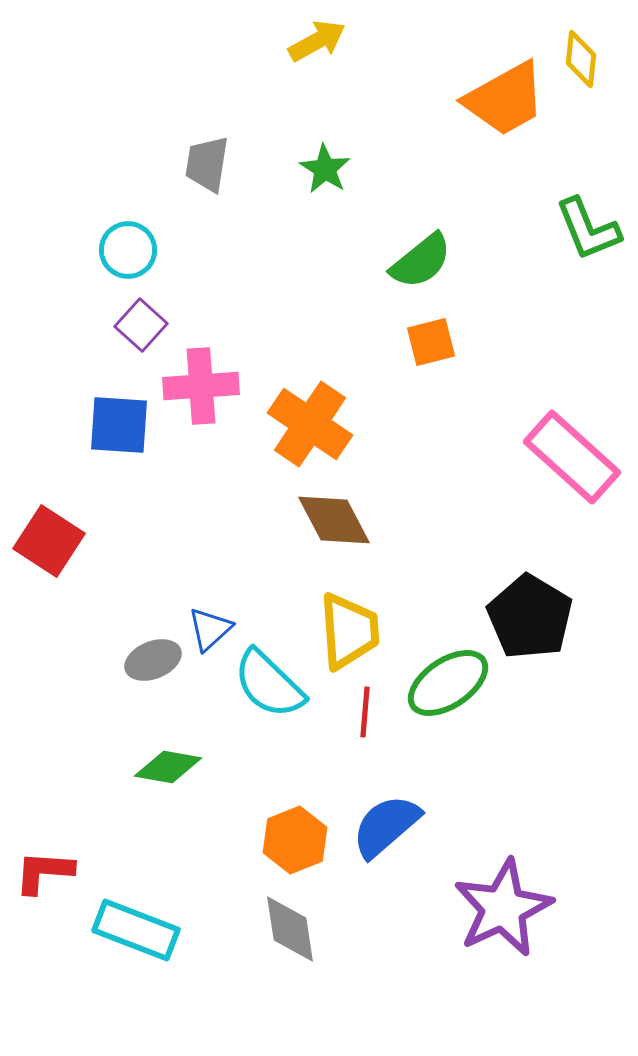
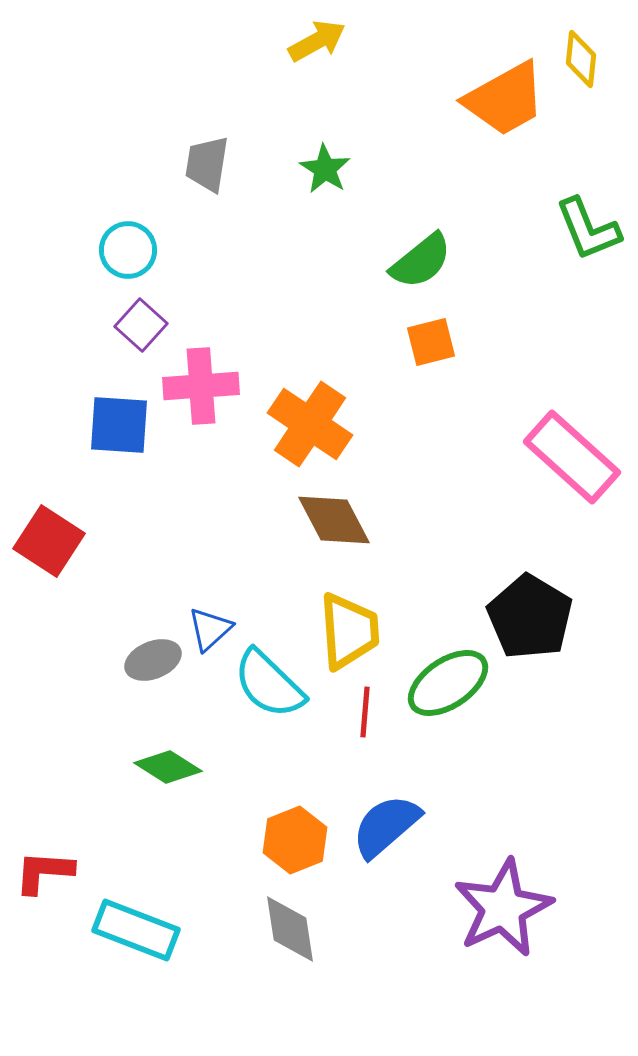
green diamond: rotated 22 degrees clockwise
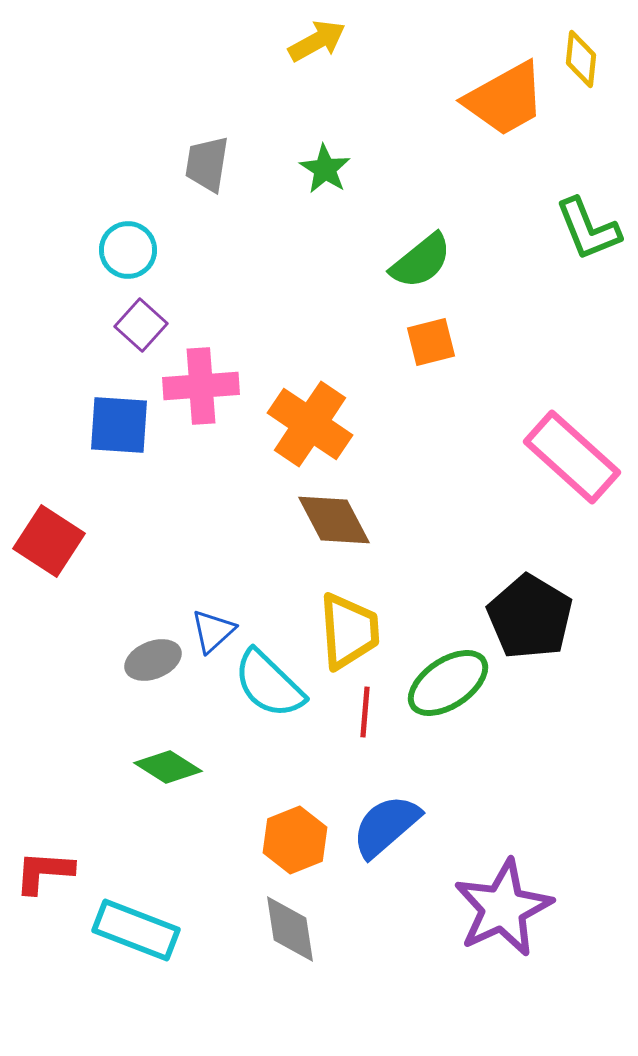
blue triangle: moved 3 px right, 2 px down
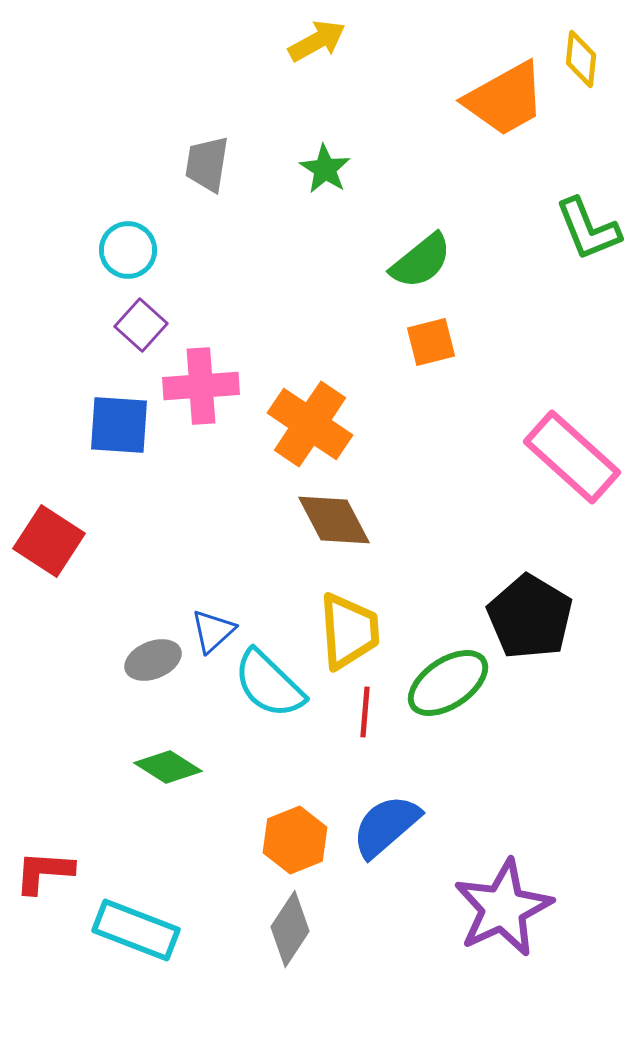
gray diamond: rotated 42 degrees clockwise
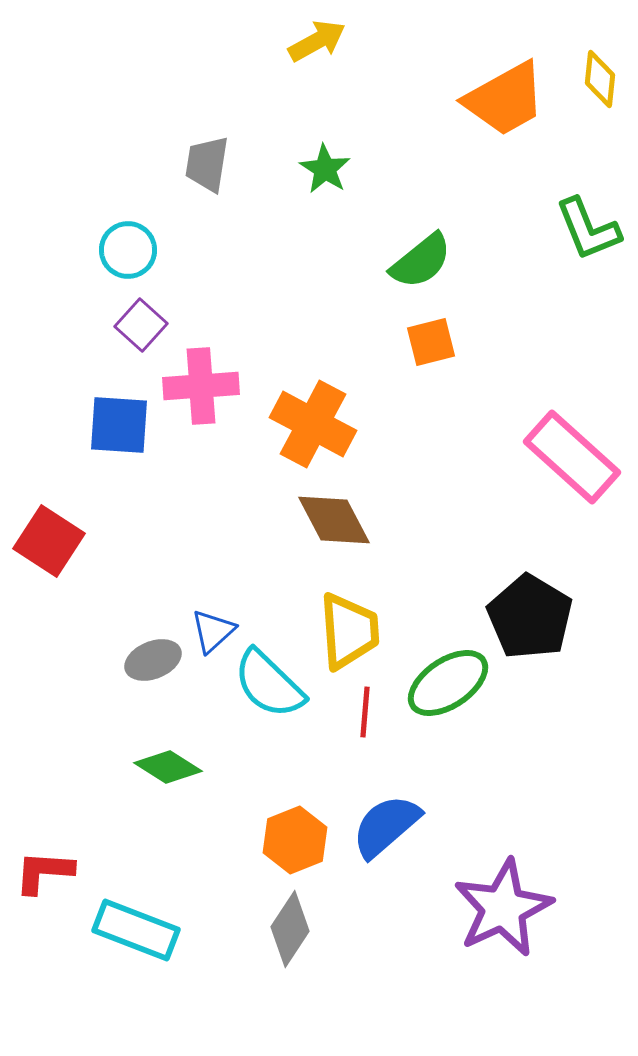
yellow diamond: moved 19 px right, 20 px down
orange cross: moved 3 px right; rotated 6 degrees counterclockwise
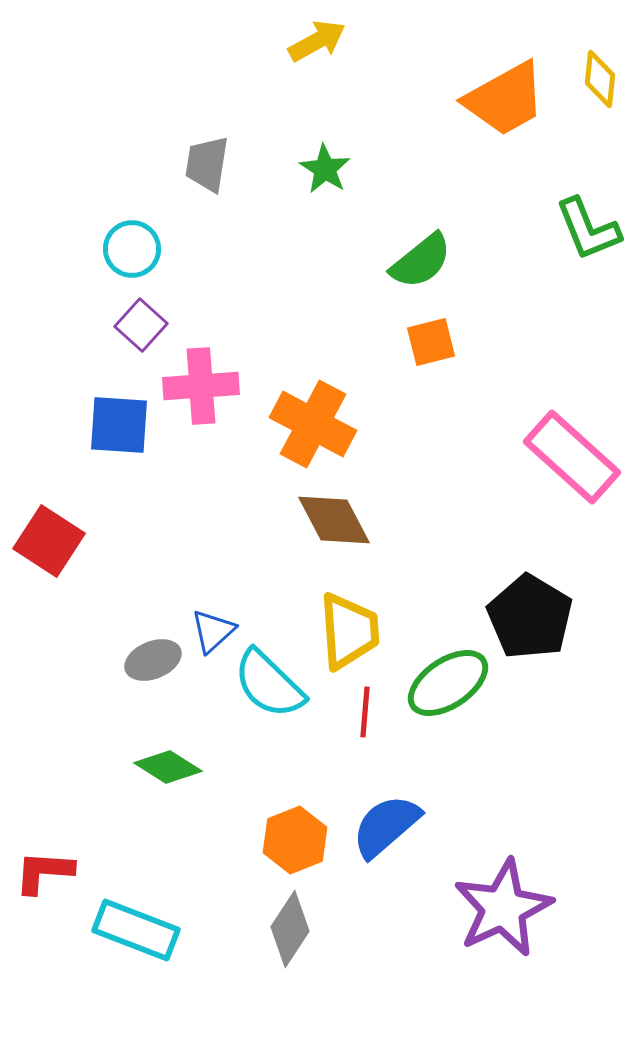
cyan circle: moved 4 px right, 1 px up
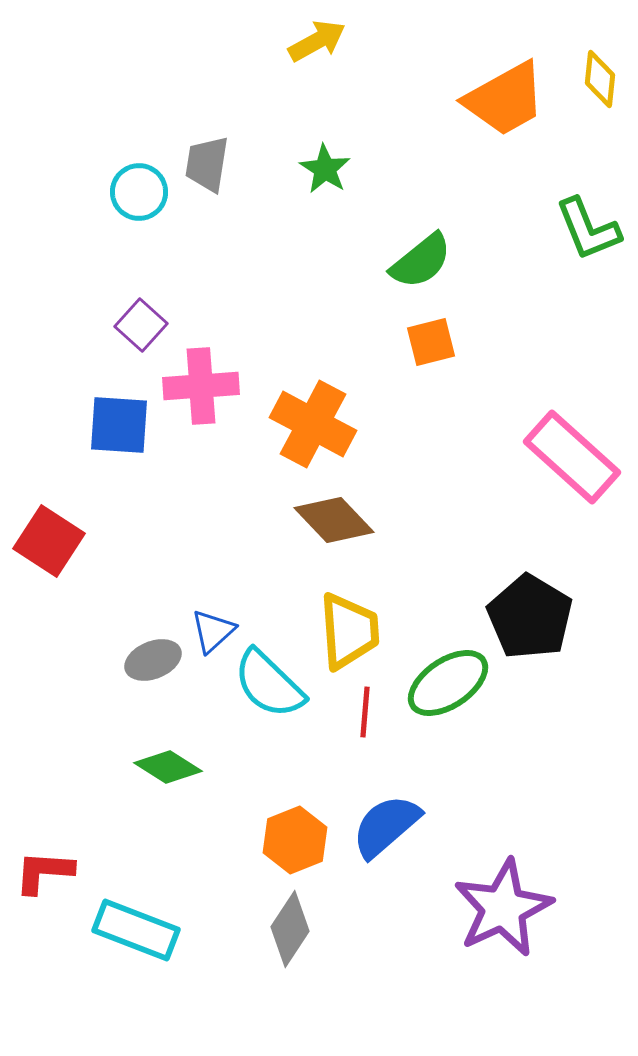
cyan circle: moved 7 px right, 57 px up
brown diamond: rotated 16 degrees counterclockwise
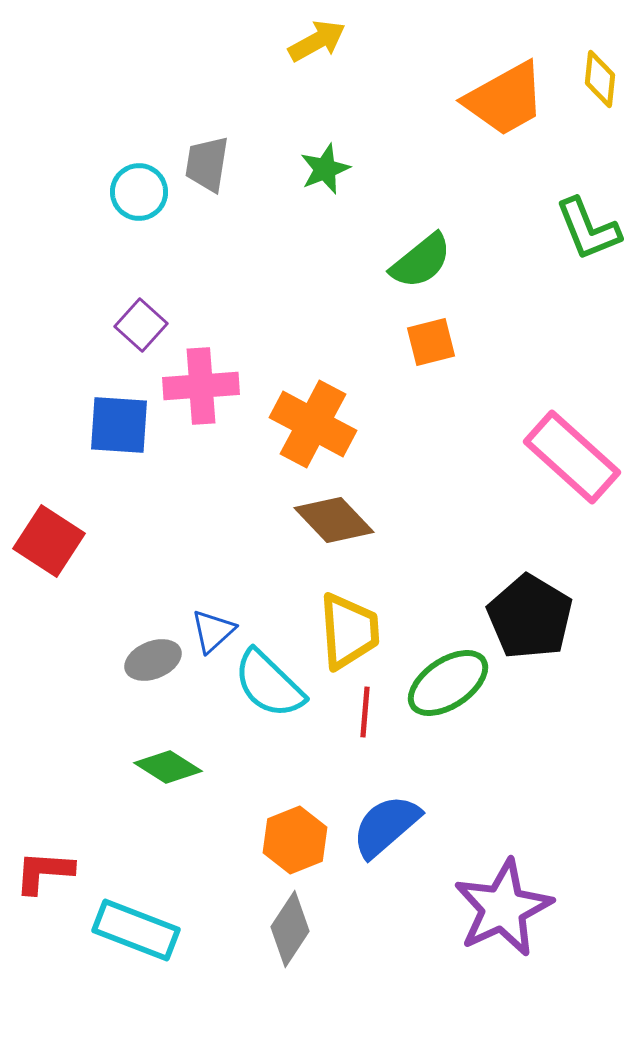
green star: rotated 18 degrees clockwise
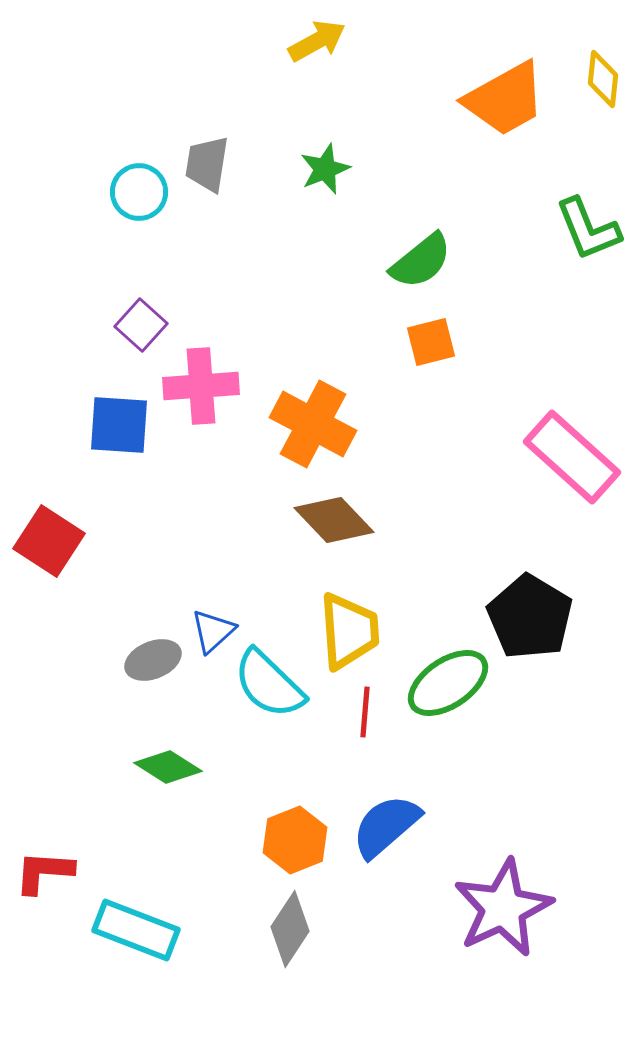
yellow diamond: moved 3 px right
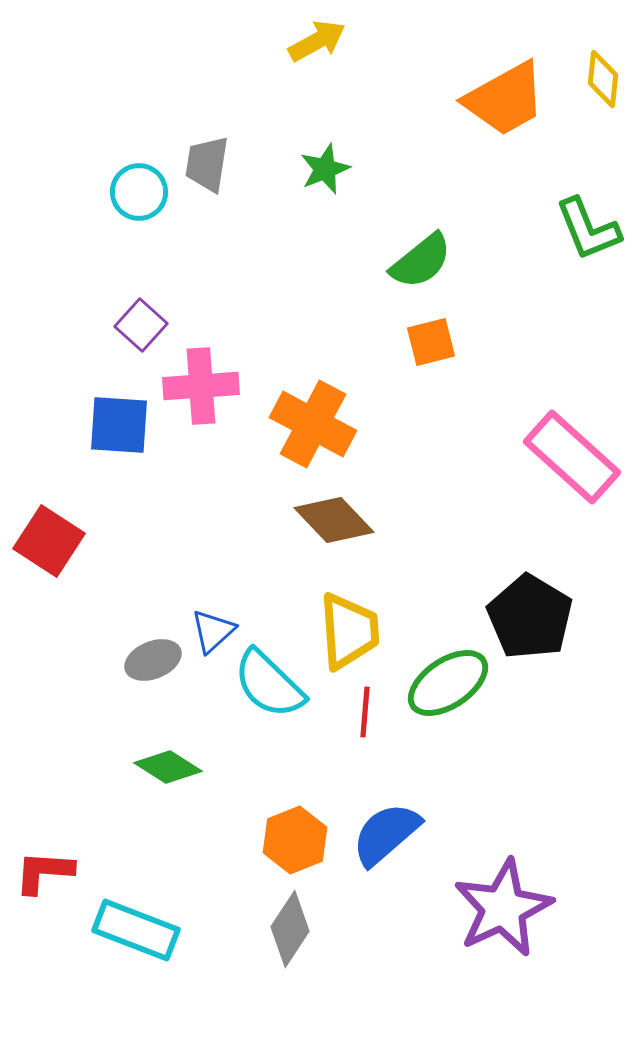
blue semicircle: moved 8 px down
